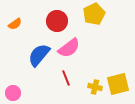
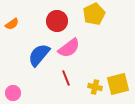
orange semicircle: moved 3 px left
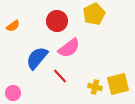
orange semicircle: moved 1 px right, 2 px down
blue semicircle: moved 2 px left, 3 px down
red line: moved 6 px left, 2 px up; rotated 21 degrees counterclockwise
